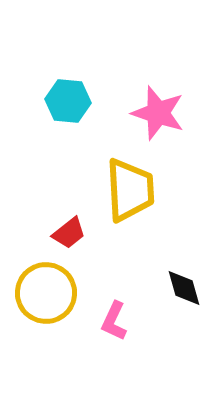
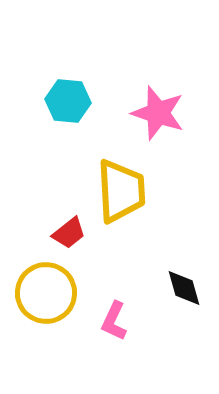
yellow trapezoid: moved 9 px left, 1 px down
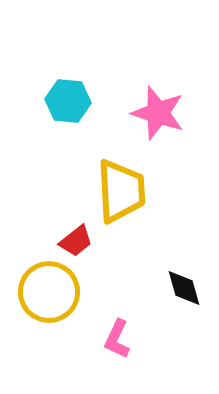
red trapezoid: moved 7 px right, 8 px down
yellow circle: moved 3 px right, 1 px up
pink L-shape: moved 3 px right, 18 px down
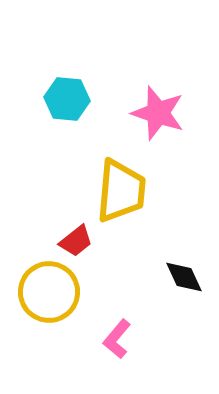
cyan hexagon: moved 1 px left, 2 px up
yellow trapezoid: rotated 8 degrees clockwise
black diamond: moved 11 px up; rotated 9 degrees counterclockwise
pink L-shape: rotated 15 degrees clockwise
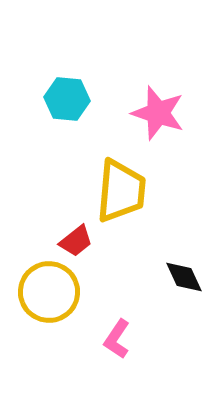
pink L-shape: rotated 6 degrees counterclockwise
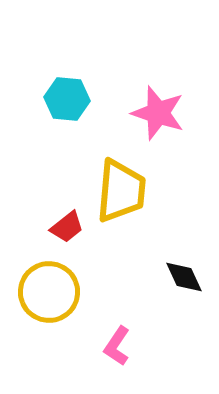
red trapezoid: moved 9 px left, 14 px up
pink L-shape: moved 7 px down
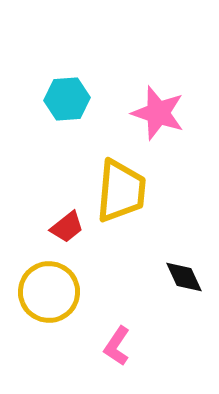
cyan hexagon: rotated 9 degrees counterclockwise
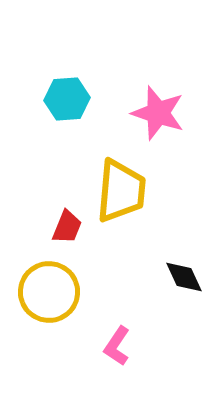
red trapezoid: rotated 30 degrees counterclockwise
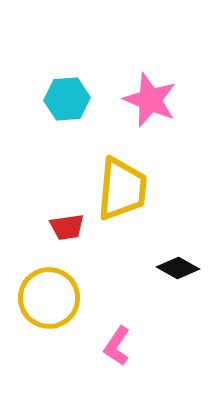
pink star: moved 8 px left, 13 px up; rotated 4 degrees clockwise
yellow trapezoid: moved 1 px right, 2 px up
red trapezoid: rotated 60 degrees clockwise
black diamond: moved 6 px left, 9 px up; rotated 36 degrees counterclockwise
yellow circle: moved 6 px down
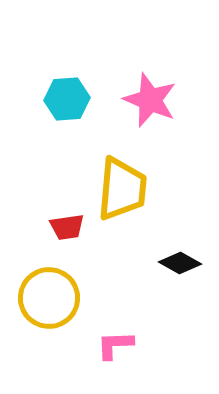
black diamond: moved 2 px right, 5 px up
pink L-shape: moved 2 px left, 1 px up; rotated 54 degrees clockwise
